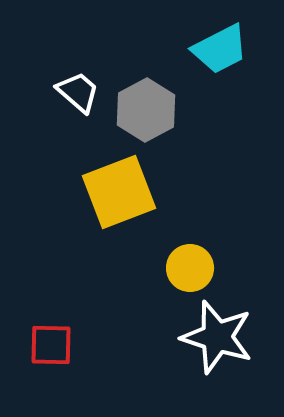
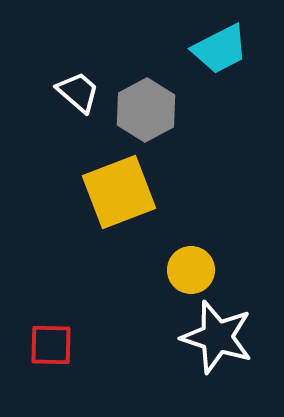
yellow circle: moved 1 px right, 2 px down
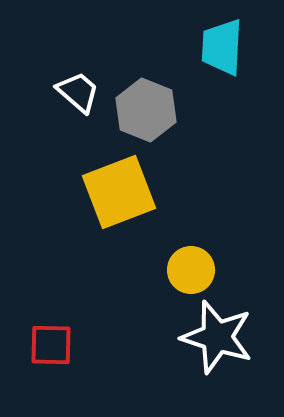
cyan trapezoid: moved 2 px right, 2 px up; rotated 120 degrees clockwise
gray hexagon: rotated 10 degrees counterclockwise
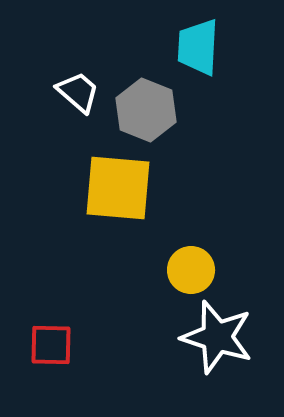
cyan trapezoid: moved 24 px left
yellow square: moved 1 px left, 4 px up; rotated 26 degrees clockwise
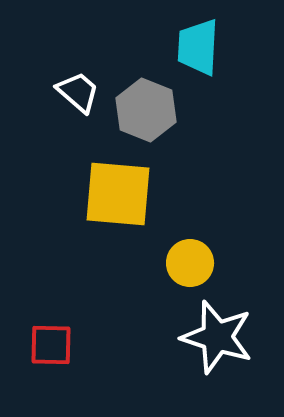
yellow square: moved 6 px down
yellow circle: moved 1 px left, 7 px up
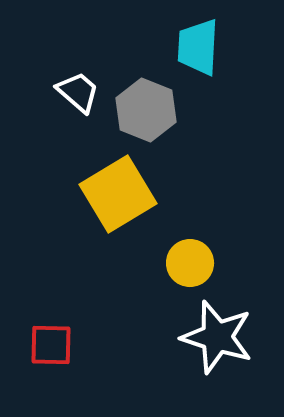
yellow square: rotated 36 degrees counterclockwise
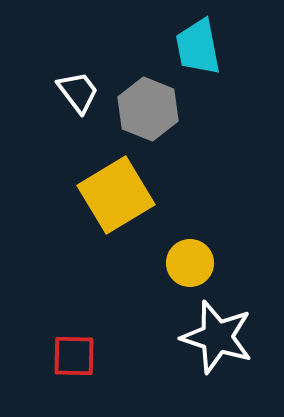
cyan trapezoid: rotated 14 degrees counterclockwise
white trapezoid: rotated 12 degrees clockwise
gray hexagon: moved 2 px right, 1 px up
yellow square: moved 2 px left, 1 px down
red square: moved 23 px right, 11 px down
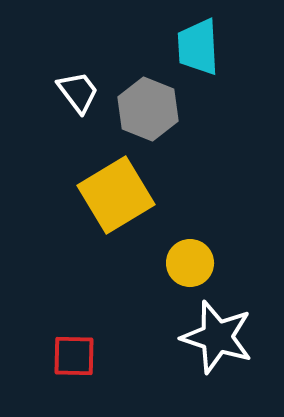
cyan trapezoid: rotated 8 degrees clockwise
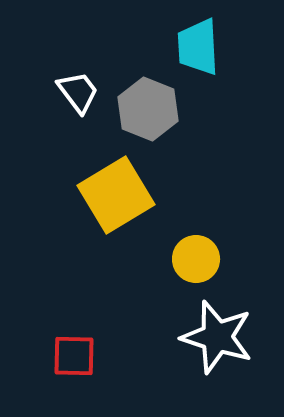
yellow circle: moved 6 px right, 4 px up
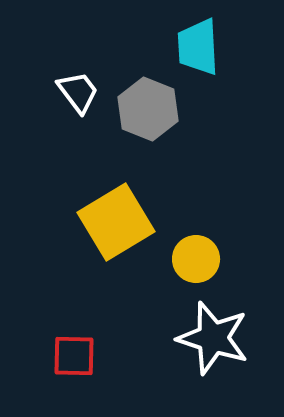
yellow square: moved 27 px down
white star: moved 4 px left, 1 px down
